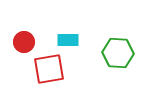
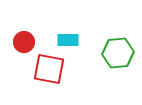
green hexagon: rotated 8 degrees counterclockwise
red square: rotated 20 degrees clockwise
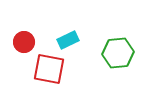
cyan rectangle: rotated 25 degrees counterclockwise
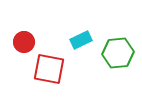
cyan rectangle: moved 13 px right
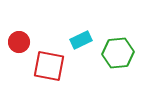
red circle: moved 5 px left
red square: moved 3 px up
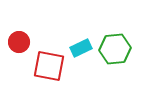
cyan rectangle: moved 8 px down
green hexagon: moved 3 px left, 4 px up
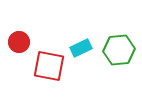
green hexagon: moved 4 px right, 1 px down
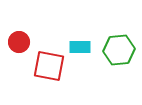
cyan rectangle: moved 1 px left, 1 px up; rotated 25 degrees clockwise
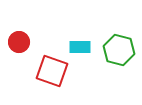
green hexagon: rotated 20 degrees clockwise
red square: moved 3 px right, 5 px down; rotated 8 degrees clockwise
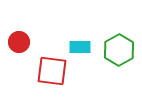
green hexagon: rotated 16 degrees clockwise
red square: rotated 12 degrees counterclockwise
